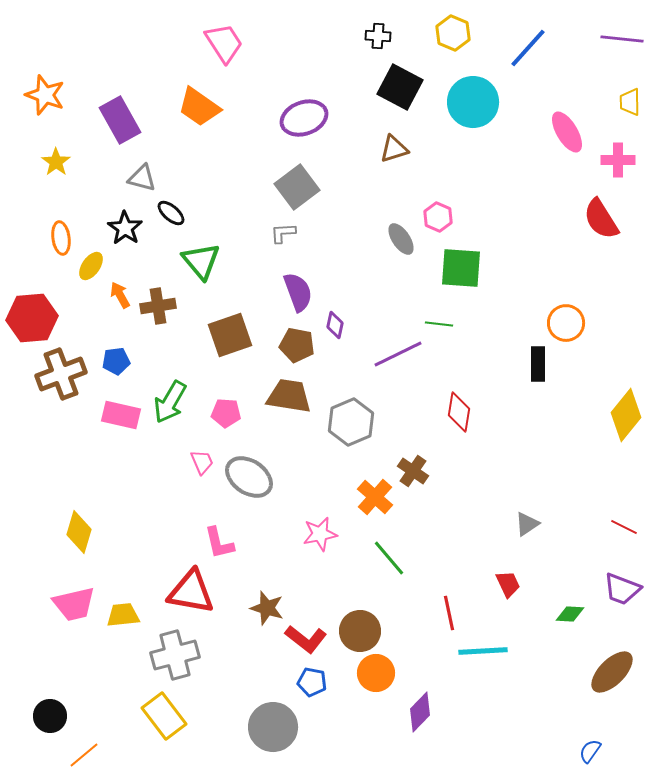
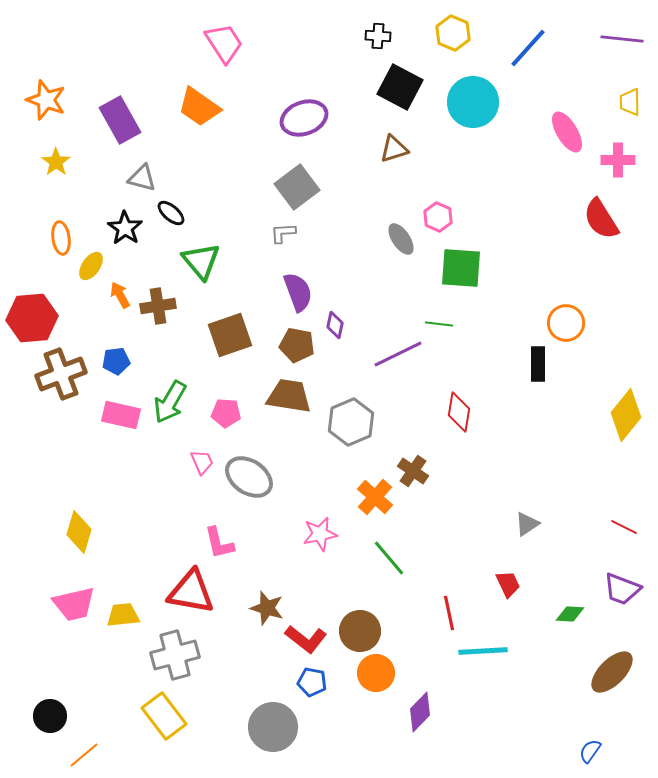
orange star at (45, 95): moved 1 px right, 5 px down
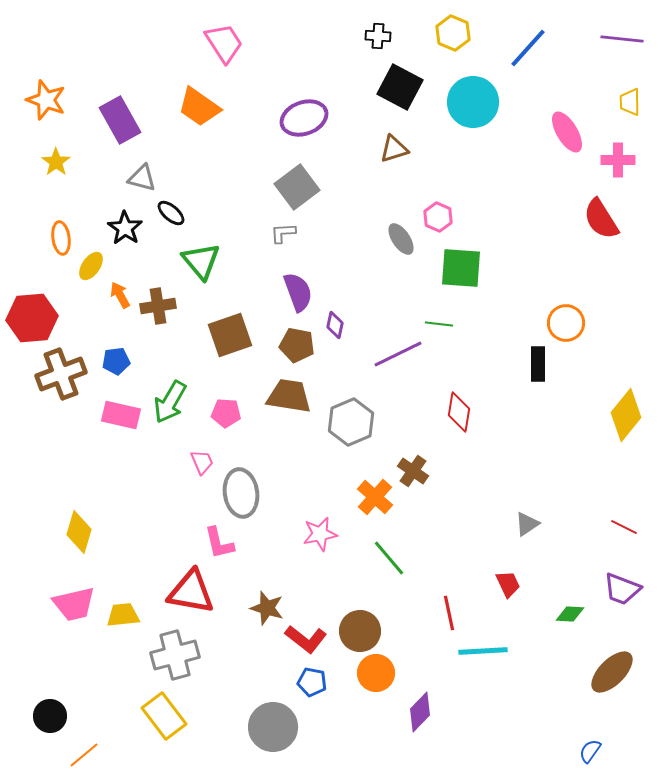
gray ellipse at (249, 477): moved 8 px left, 16 px down; rotated 48 degrees clockwise
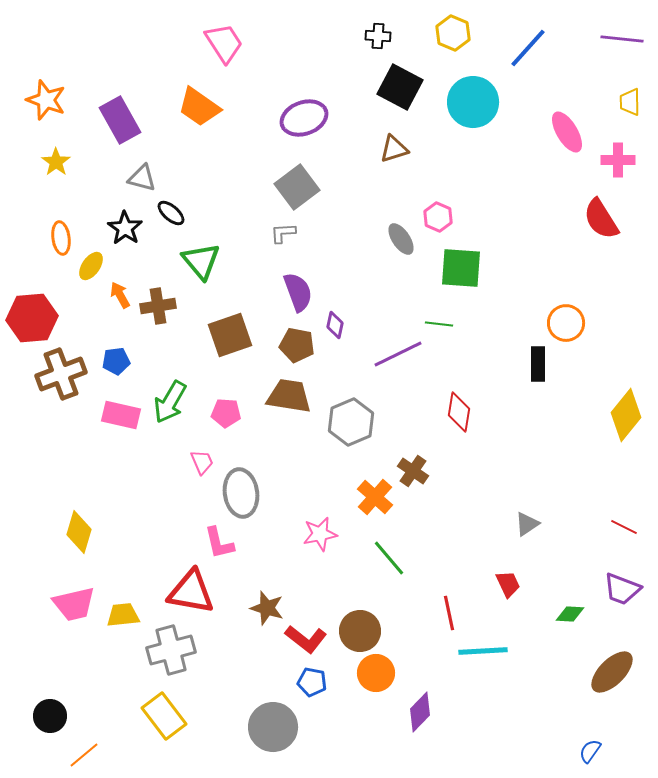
gray cross at (175, 655): moved 4 px left, 5 px up
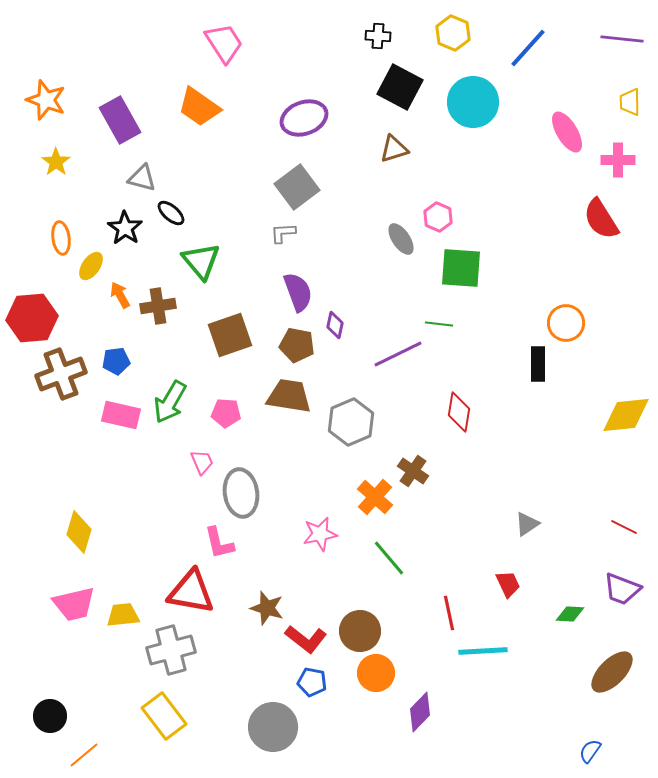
yellow diamond at (626, 415): rotated 45 degrees clockwise
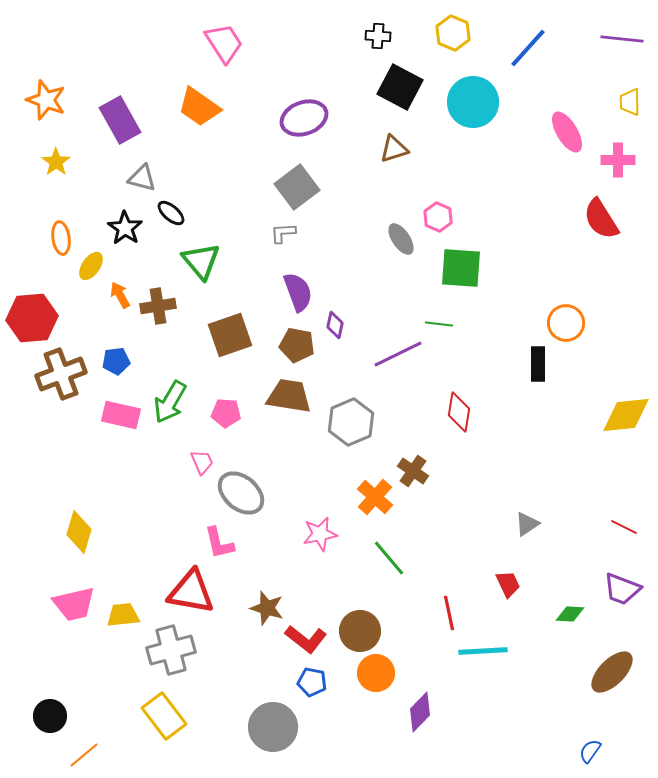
gray ellipse at (241, 493): rotated 42 degrees counterclockwise
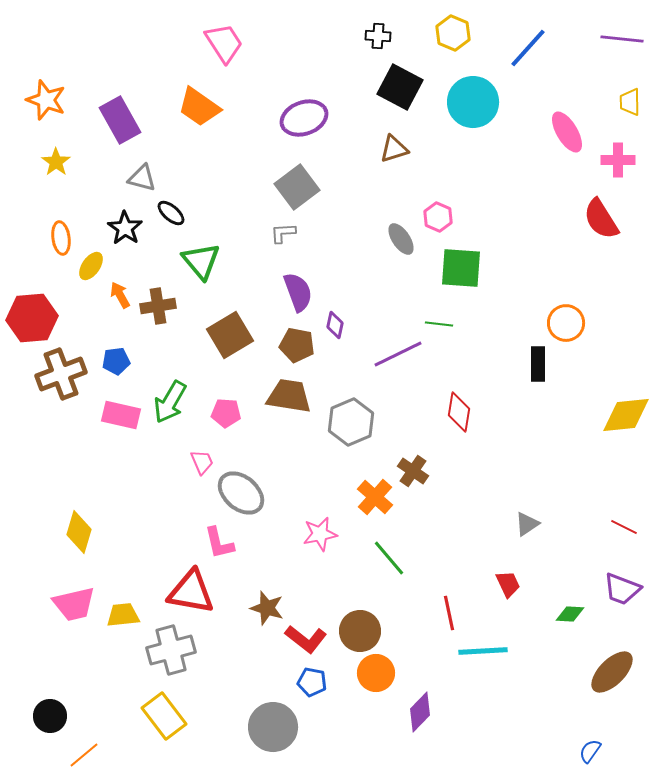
brown square at (230, 335): rotated 12 degrees counterclockwise
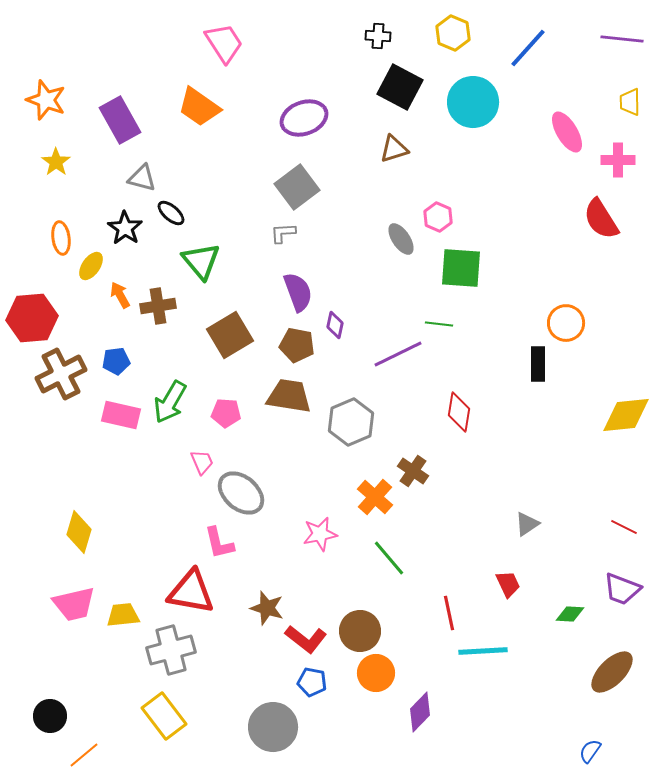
brown cross at (61, 374): rotated 6 degrees counterclockwise
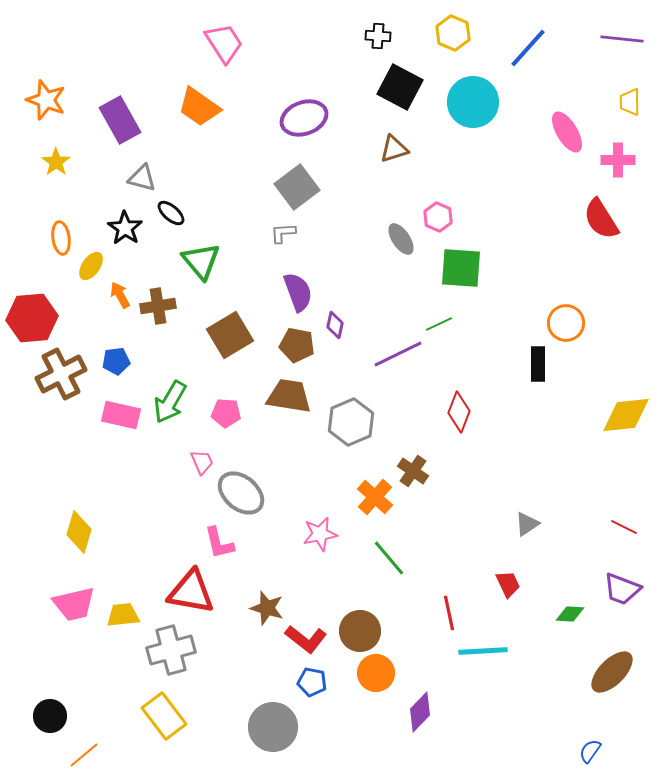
green line at (439, 324): rotated 32 degrees counterclockwise
red diamond at (459, 412): rotated 12 degrees clockwise
